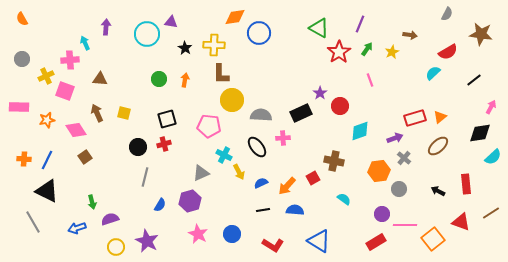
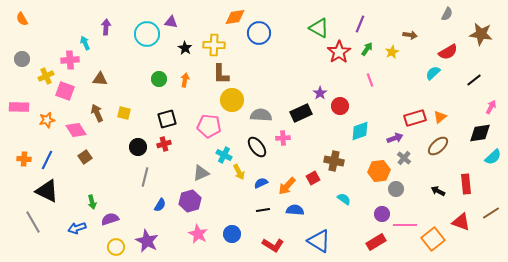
gray circle at (399, 189): moved 3 px left
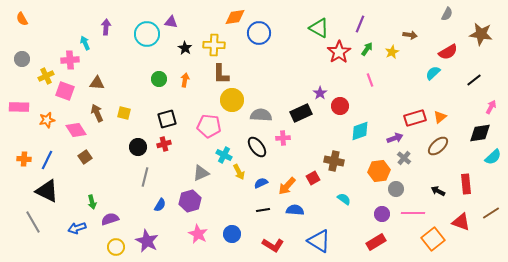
brown triangle at (100, 79): moved 3 px left, 4 px down
pink line at (405, 225): moved 8 px right, 12 px up
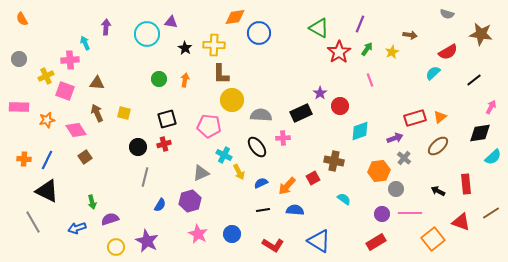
gray semicircle at (447, 14): rotated 80 degrees clockwise
gray circle at (22, 59): moved 3 px left
pink line at (413, 213): moved 3 px left
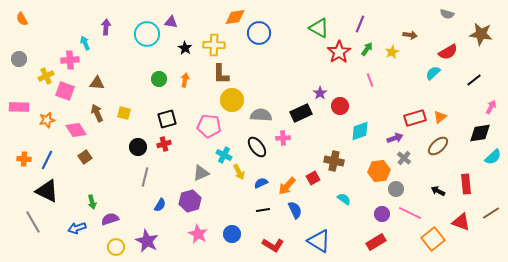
blue semicircle at (295, 210): rotated 60 degrees clockwise
pink line at (410, 213): rotated 25 degrees clockwise
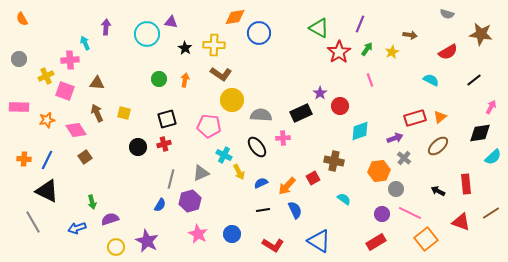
cyan semicircle at (433, 73): moved 2 px left, 7 px down; rotated 70 degrees clockwise
brown L-shape at (221, 74): rotated 55 degrees counterclockwise
gray line at (145, 177): moved 26 px right, 2 px down
orange square at (433, 239): moved 7 px left
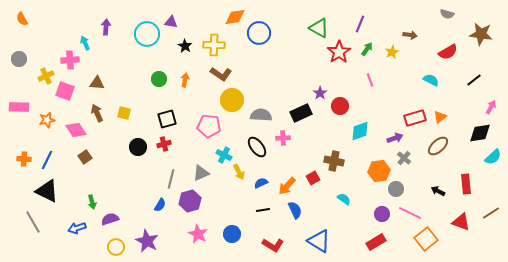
black star at (185, 48): moved 2 px up
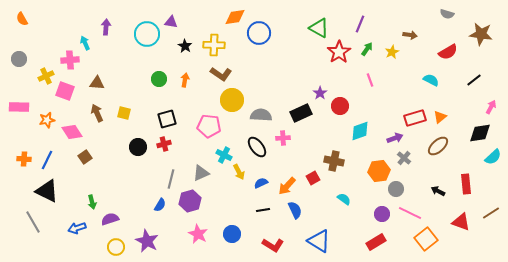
pink diamond at (76, 130): moved 4 px left, 2 px down
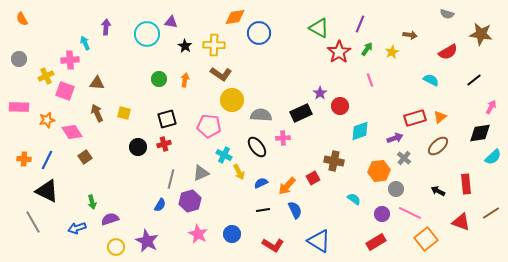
cyan semicircle at (344, 199): moved 10 px right
